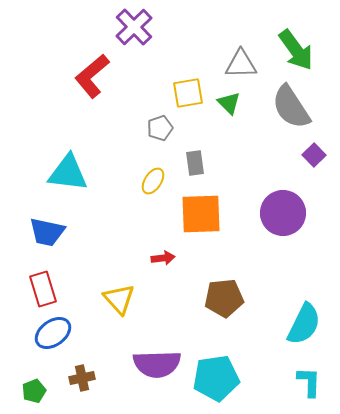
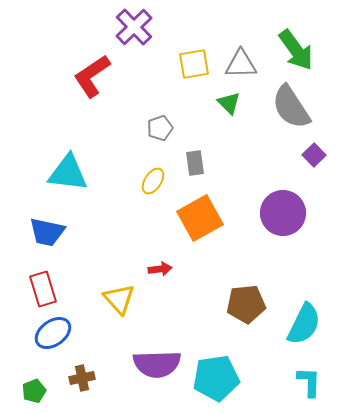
red L-shape: rotated 6 degrees clockwise
yellow square: moved 6 px right, 29 px up
orange square: moved 1 px left, 4 px down; rotated 27 degrees counterclockwise
red arrow: moved 3 px left, 11 px down
brown pentagon: moved 22 px right, 6 px down
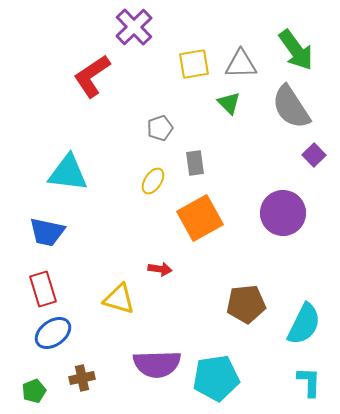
red arrow: rotated 15 degrees clockwise
yellow triangle: rotated 32 degrees counterclockwise
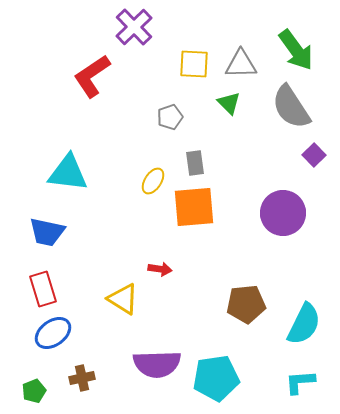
yellow square: rotated 12 degrees clockwise
gray pentagon: moved 10 px right, 11 px up
orange square: moved 6 px left, 11 px up; rotated 24 degrees clockwise
yellow triangle: moved 4 px right; rotated 16 degrees clockwise
cyan L-shape: moved 9 px left; rotated 96 degrees counterclockwise
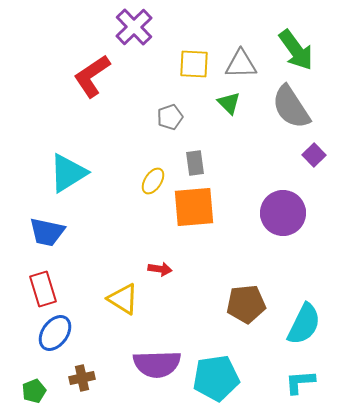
cyan triangle: rotated 39 degrees counterclockwise
blue ellipse: moved 2 px right; rotated 18 degrees counterclockwise
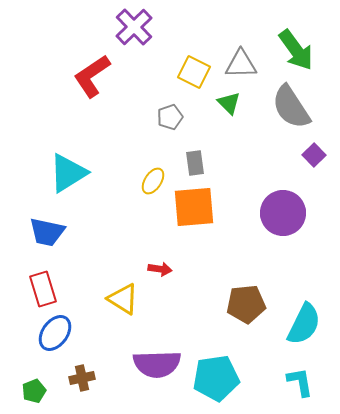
yellow square: moved 8 px down; rotated 24 degrees clockwise
cyan L-shape: rotated 84 degrees clockwise
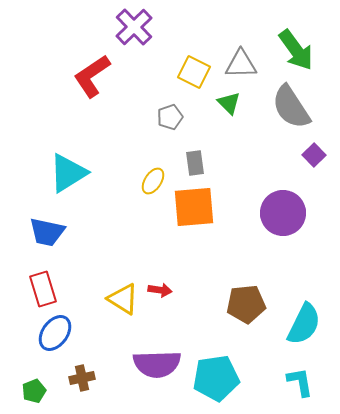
red arrow: moved 21 px down
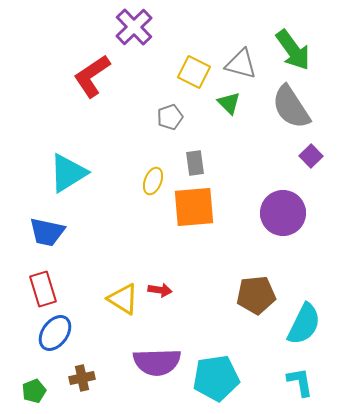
green arrow: moved 3 px left
gray triangle: rotated 16 degrees clockwise
purple square: moved 3 px left, 1 px down
yellow ellipse: rotated 12 degrees counterclockwise
brown pentagon: moved 10 px right, 9 px up
purple semicircle: moved 2 px up
